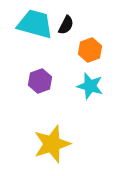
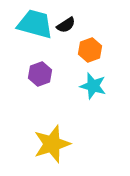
black semicircle: rotated 30 degrees clockwise
purple hexagon: moved 7 px up
cyan star: moved 3 px right
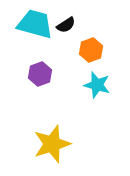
orange hexagon: moved 1 px right
cyan star: moved 4 px right, 1 px up
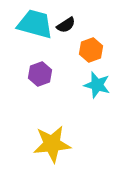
yellow star: rotated 12 degrees clockwise
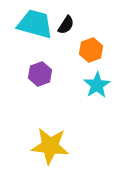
black semicircle: rotated 24 degrees counterclockwise
cyan star: rotated 24 degrees clockwise
yellow star: moved 2 px left, 2 px down; rotated 12 degrees clockwise
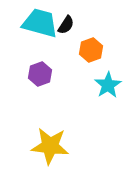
cyan trapezoid: moved 5 px right, 1 px up
cyan star: moved 11 px right
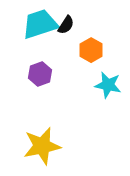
cyan trapezoid: moved 1 px down; rotated 33 degrees counterclockwise
orange hexagon: rotated 10 degrees counterclockwise
cyan star: rotated 28 degrees counterclockwise
yellow star: moved 8 px left; rotated 18 degrees counterclockwise
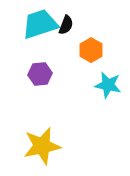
black semicircle: rotated 12 degrees counterclockwise
purple hexagon: rotated 15 degrees clockwise
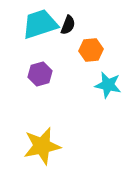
black semicircle: moved 2 px right
orange hexagon: rotated 25 degrees clockwise
purple hexagon: rotated 10 degrees counterclockwise
